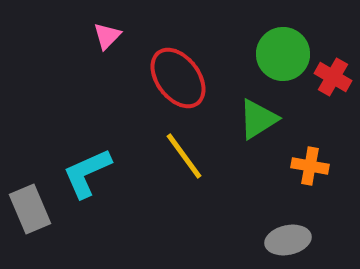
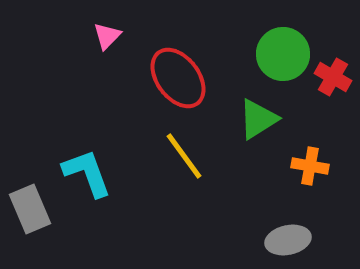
cyan L-shape: rotated 94 degrees clockwise
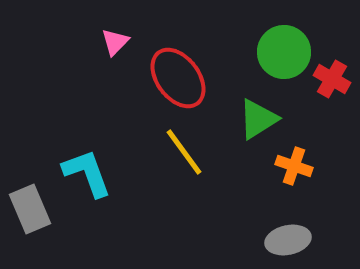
pink triangle: moved 8 px right, 6 px down
green circle: moved 1 px right, 2 px up
red cross: moved 1 px left, 2 px down
yellow line: moved 4 px up
orange cross: moved 16 px left; rotated 9 degrees clockwise
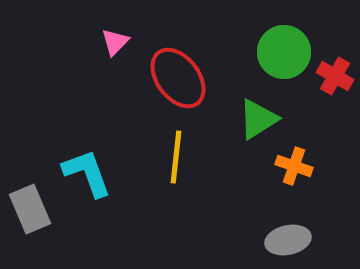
red cross: moved 3 px right, 3 px up
yellow line: moved 8 px left, 5 px down; rotated 42 degrees clockwise
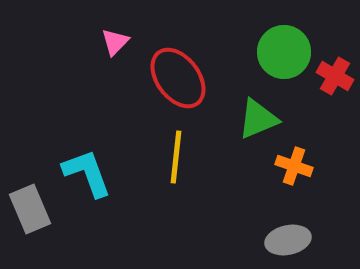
green triangle: rotated 9 degrees clockwise
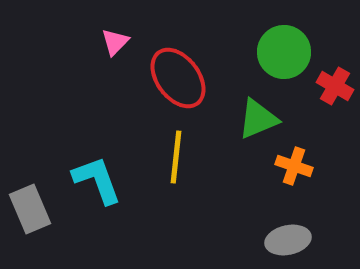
red cross: moved 10 px down
cyan L-shape: moved 10 px right, 7 px down
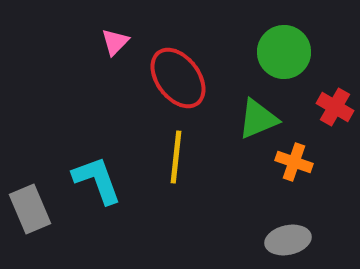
red cross: moved 21 px down
orange cross: moved 4 px up
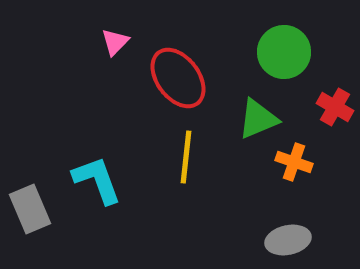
yellow line: moved 10 px right
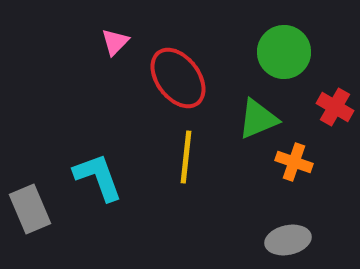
cyan L-shape: moved 1 px right, 3 px up
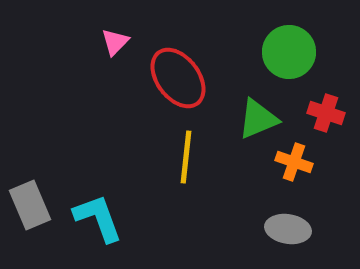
green circle: moved 5 px right
red cross: moved 9 px left, 6 px down; rotated 12 degrees counterclockwise
cyan L-shape: moved 41 px down
gray rectangle: moved 4 px up
gray ellipse: moved 11 px up; rotated 21 degrees clockwise
